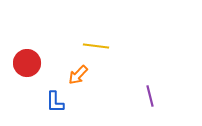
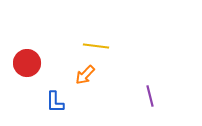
orange arrow: moved 7 px right
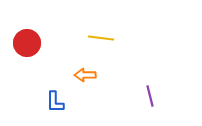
yellow line: moved 5 px right, 8 px up
red circle: moved 20 px up
orange arrow: rotated 45 degrees clockwise
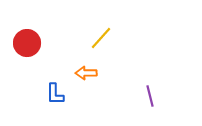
yellow line: rotated 55 degrees counterclockwise
orange arrow: moved 1 px right, 2 px up
blue L-shape: moved 8 px up
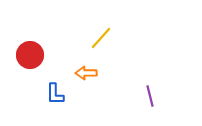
red circle: moved 3 px right, 12 px down
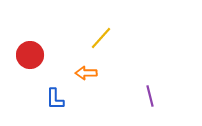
blue L-shape: moved 5 px down
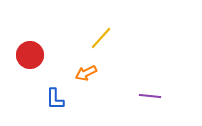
orange arrow: rotated 25 degrees counterclockwise
purple line: rotated 70 degrees counterclockwise
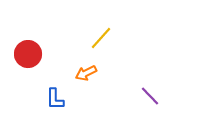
red circle: moved 2 px left, 1 px up
purple line: rotated 40 degrees clockwise
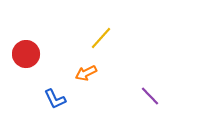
red circle: moved 2 px left
blue L-shape: rotated 25 degrees counterclockwise
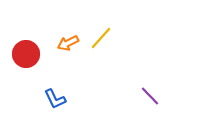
orange arrow: moved 18 px left, 30 px up
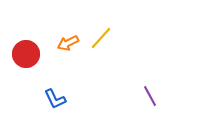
purple line: rotated 15 degrees clockwise
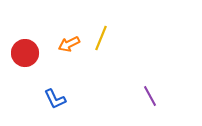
yellow line: rotated 20 degrees counterclockwise
orange arrow: moved 1 px right, 1 px down
red circle: moved 1 px left, 1 px up
